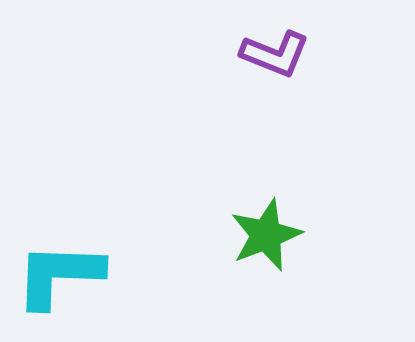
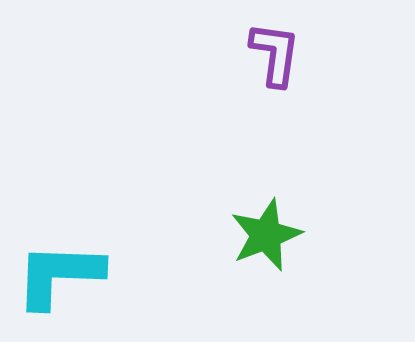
purple L-shape: rotated 104 degrees counterclockwise
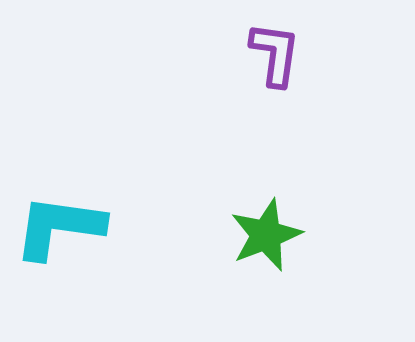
cyan L-shape: moved 48 px up; rotated 6 degrees clockwise
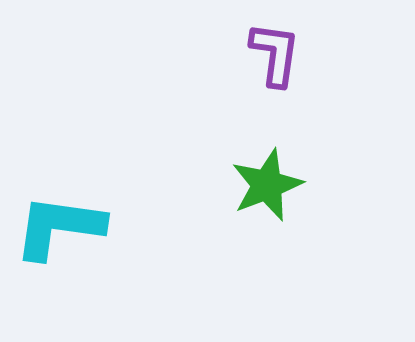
green star: moved 1 px right, 50 px up
